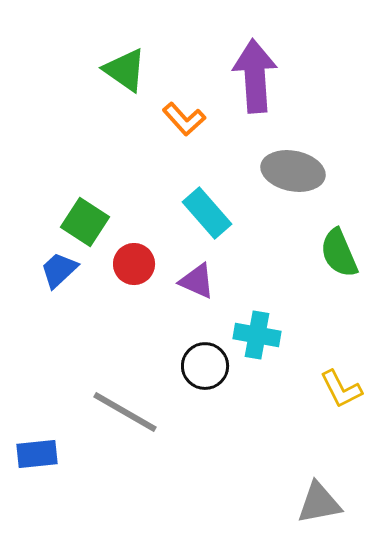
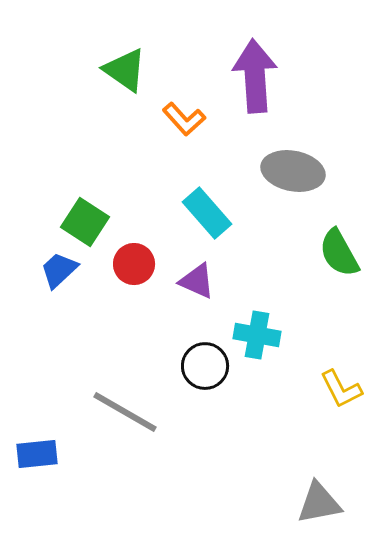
green semicircle: rotated 6 degrees counterclockwise
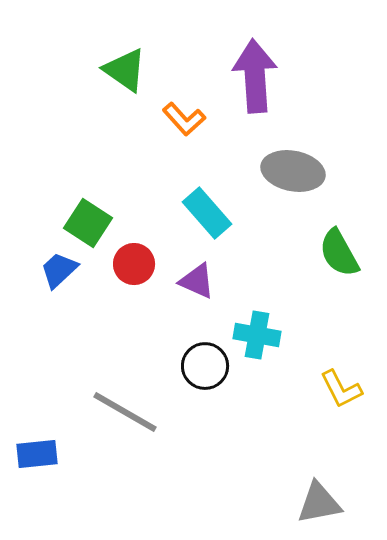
green square: moved 3 px right, 1 px down
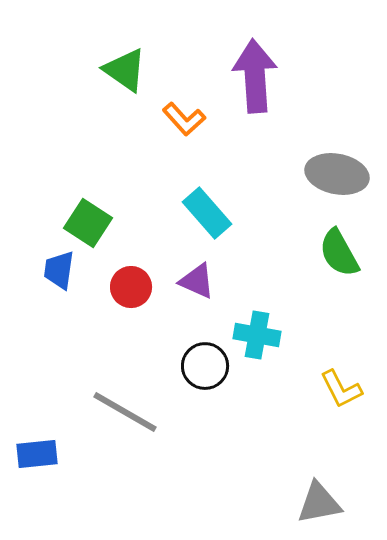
gray ellipse: moved 44 px right, 3 px down
red circle: moved 3 px left, 23 px down
blue trapezoid: rotated 39 degrees counterclockwise
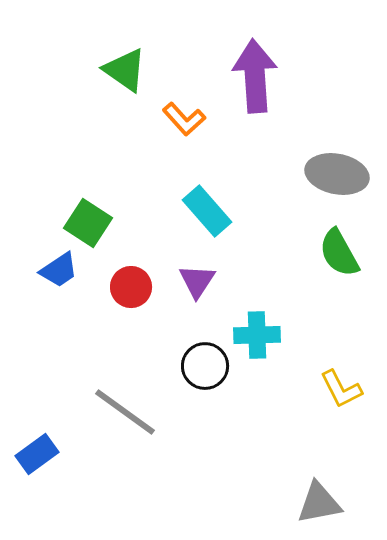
cyan rectangle: moved 2 px up
blue trapezoid: rotated 132 degrees counterclockwise
purple triangle: rotated 39 degrees clockwise
cyan cross: rotated 12 degrees counterclockwise
gray line: rotated 6 degrees clockwise
blue rectangle: rotated 30 degrees counterclockwise
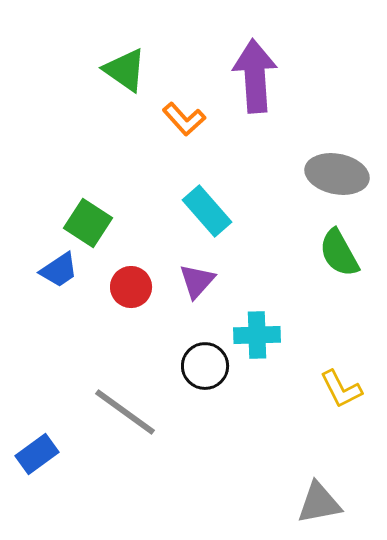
purple triangle: rotated 9 degrees clockwise
